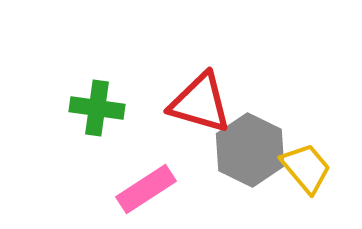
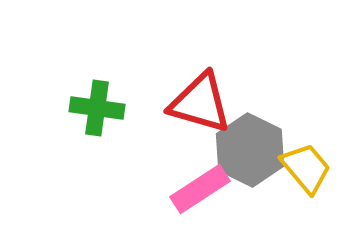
pink rectangle: moved 54 px right
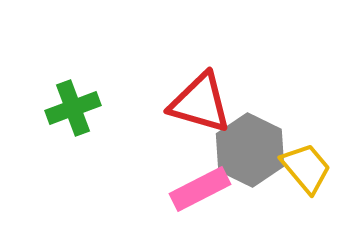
green cross: moved 24 px left; rotated 28 degrees counterclockwise
pink rectangle: rotated 6 degrees clockwise
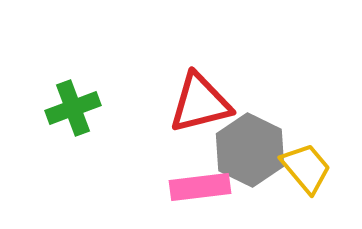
red triangle: rotated 30 degrees counterclockwise
pink rectangle: moved 2 px up; rotated 20 degrees clockwise
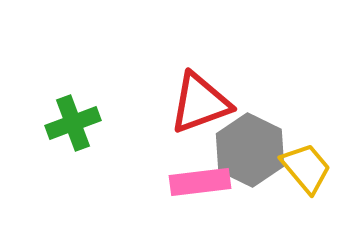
red triangle: rotated 6 degrees counterclockwise
green cross: moved 15 px down
pink rectangle: moved 5 px up
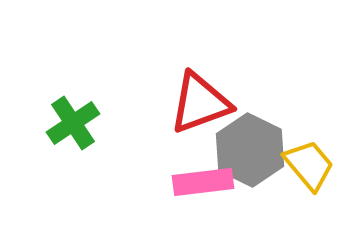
green cross: rotated 14 degrees counterclockwise
yellow trapezoid: moved 3 px right, 3 px up
pink rectangle: moved 3 px right
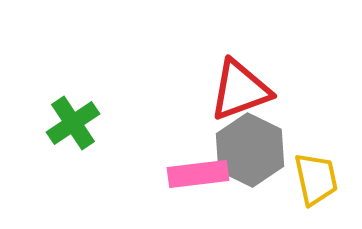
red triangle: moved 40 px right, 13 px up
yellow trapezoid: moved 7 px right, 14 px down; rotated 28 degrees clockwise
pink rectangle: moved 5 px left, 8 px up
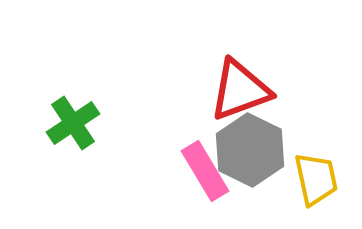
pink rectangle: moved 7 px right, 3 px up; rotated 66 degrees clockwise
